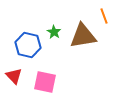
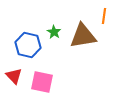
orange line: rotated 28 degrees clockwise
pink square: moved 3 px left
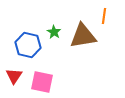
red triangle: rotated 18 degrees clockwise
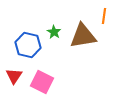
pink square: rotated 15 degrees clockwise
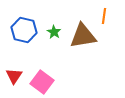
blue hexagon: moved 4 px left, 15 px up
pink square: rotated 10 degrees clockwise
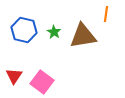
orange line: moved 2 px right, 2 px up
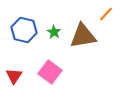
orange line: rotated 35 degrees clockwise
pink square: moved 8 px right, 10 px up
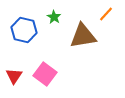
green star: moved 15 px up
pink square: moved 5 px left, 2 px down
